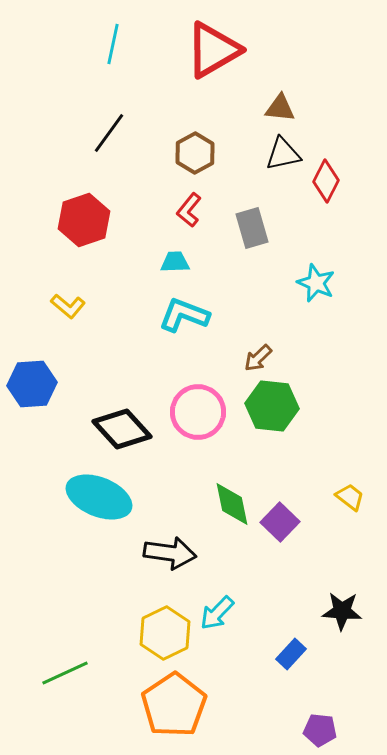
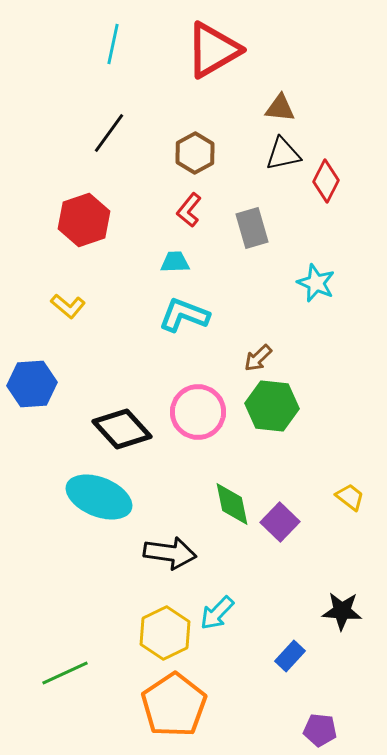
blue rectangle: moved 1 px left, 2 px down
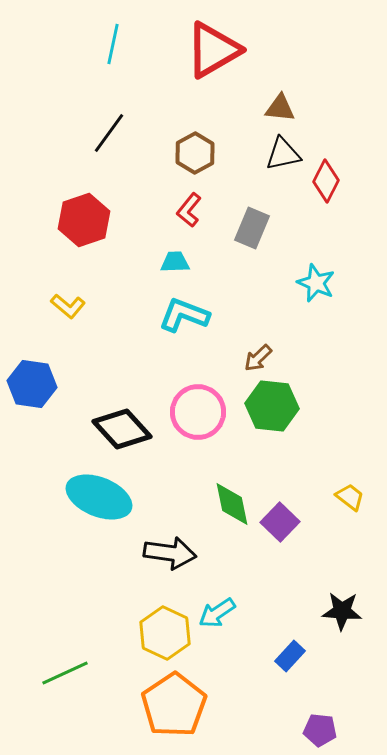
gray rectangle: rotated 39 degrees clockwise
blue hexagon: rotated 12 degrees clockwise
cyan arrow: rotated 12 degrees clockwise
yellow hexagon: rotated 9 degrees counterclockwise
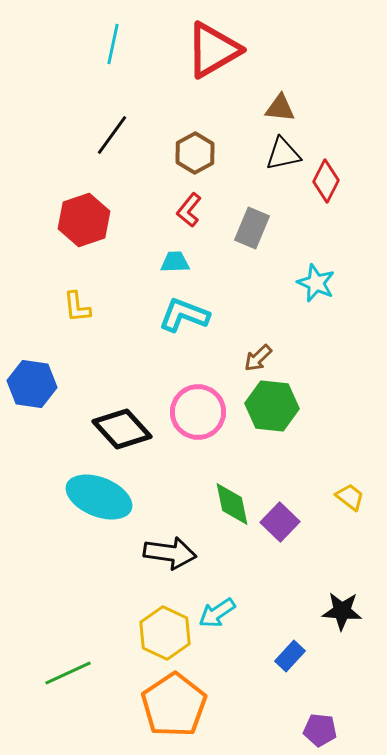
black line: moved 3 px right, 2 px down
yellow L-shape: moved 9 px right, 1 px down; rotated 44 degrees clockwise
green line: moved 3 px right
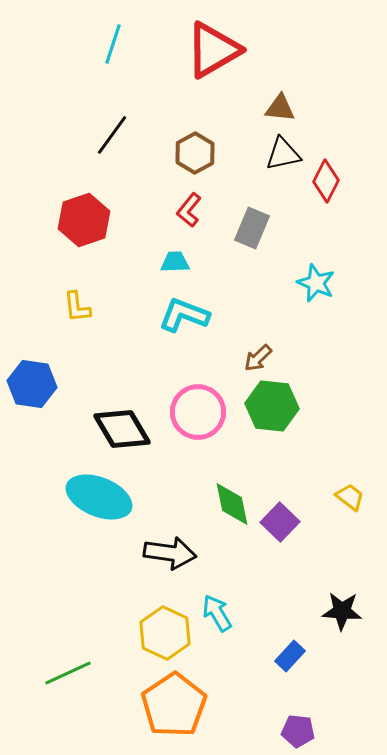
cyan line: rotated 6 degrees clockwise
black diamond: rotated 12 degrees clockwise
cyan arrow: rotated 93 degrees clockwise
purple pentagon: moved 22 px left, 1 px down
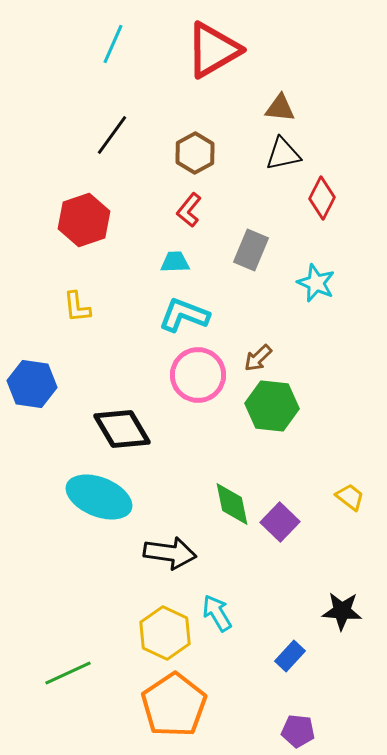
cyan line: rotated 6 degrees clockwise
red diamond: moved 4 px left, 17 px down
gray rectangle: moved 1 px left, 22 px down
pink circle: moved 37 px up
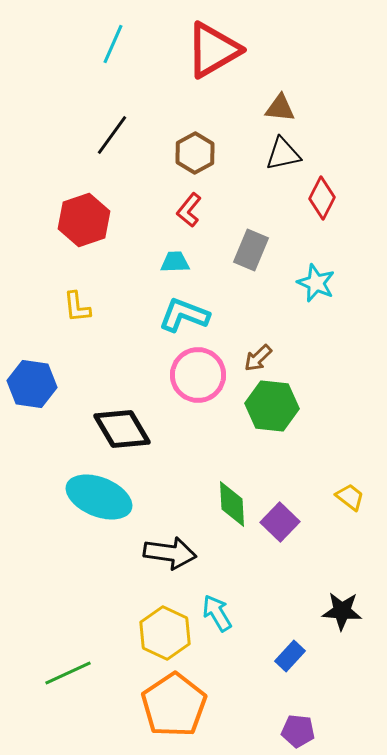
green diamond: rotated 9 degrees clockwise
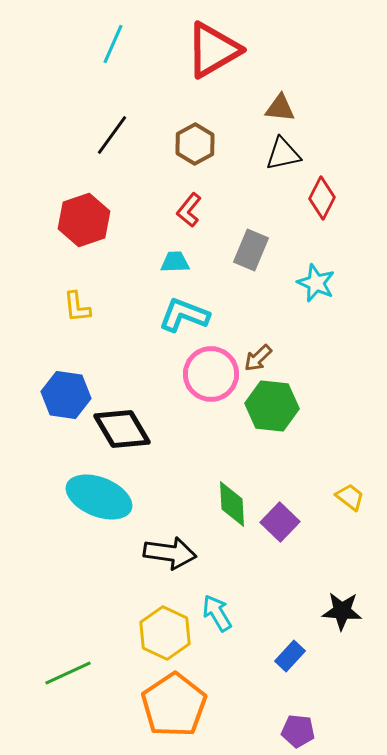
brown hexagon: moved 9 px up
pink circle: moved 13 px right, 1 px up
blue hexagon: moved 34 px right, 11 px down
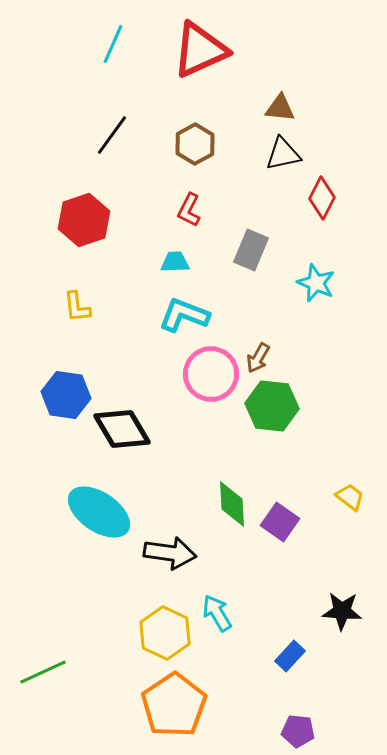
red triangle: moved 13 px left; rotated 6 degrees clockwise
red L-shape: rotated 12 degrees counterclockwise
brown arrow: rotated 16 degrees counterclockwise
cyan ellipse: moved 15 px down; rotated 12 degrees clockwise
purple square: rotated 9 degrees counterclockwise
green line: moved 25 px left, 1 px up
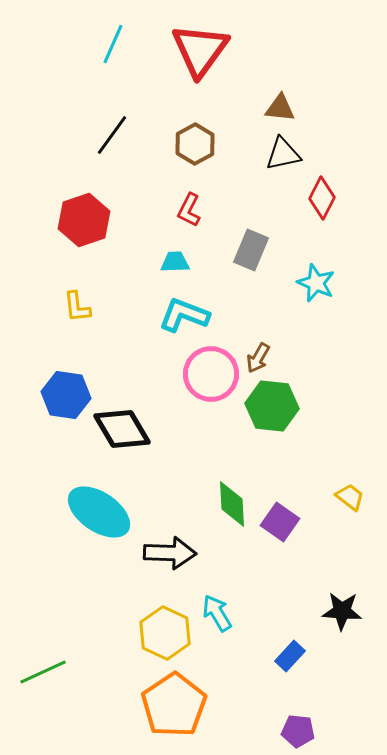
red triangle: rotated 30 degrees counterclockwise
black arrow: rotated 6 degrees counterclockwise
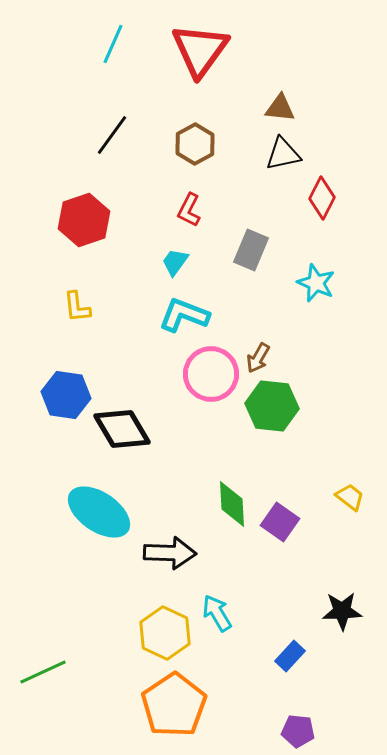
cyan trapezoid: rotated 52 degrees counterclockwise
black star: rotated 6 degrees counterclockwise
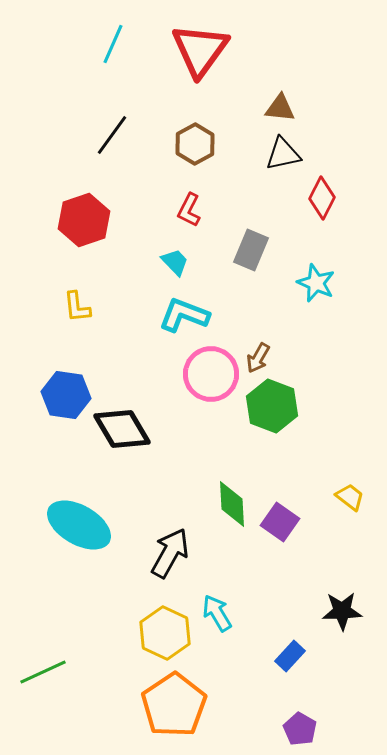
cyan trapezoid: rotated 100 degrees clockwise
green hexagon: rotated 15 degrees clockwise
cyan ellipse: moved 20 px left, 13 px down; rotated 4 degrees counterclockwise
black arrow: rotated 63 degrees counterclockwise
purple pentagon: moved 2 px right, 2 px up; rotated 24 degrees clockwise
